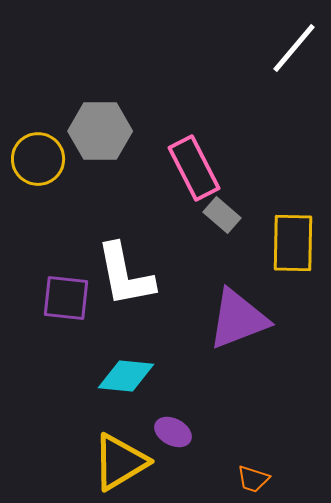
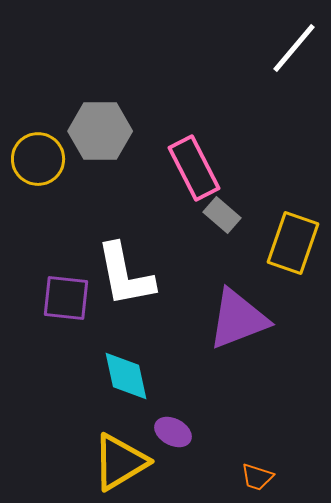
yellow rectangle: rotated 18 degrees clockwise
cyan diamond: rotated 72 degrees clockwise
orange trapezoid: moved 4 px right, 2 px up
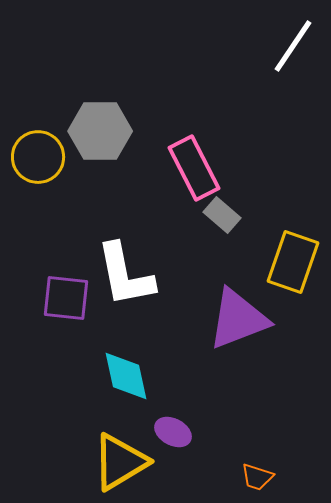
white line: moved 1 px left, 2 px up; rotated 6 degrees counterclockwise
yellow circle: moved 2 px up
yellow rectangle: moved 19 px down
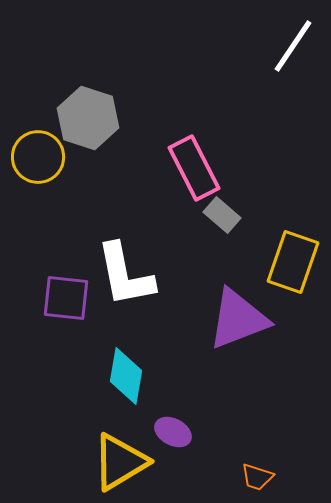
gray hexagon: moved 12 px left, 13 px up; rotated 18 degrees clockwise
cyan diamond: rotated 22 degrees clockwise
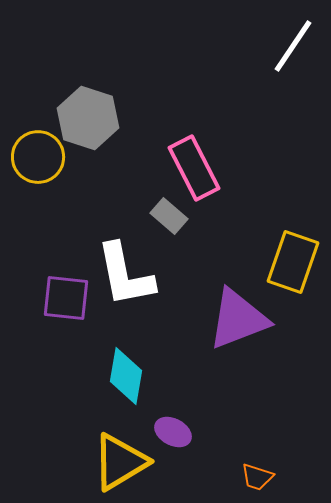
gray rectangle: moved 53 px left, 1 px down
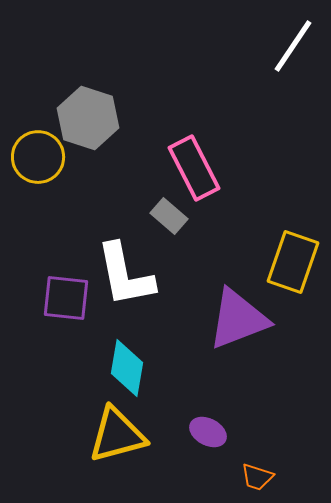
cyan diamond: moved 1 px right, 8 px up
purple ellipse: moved 35 px right
yellow triangle: moved 3 px left, 27 px up; rotated 16 degrees clockwise
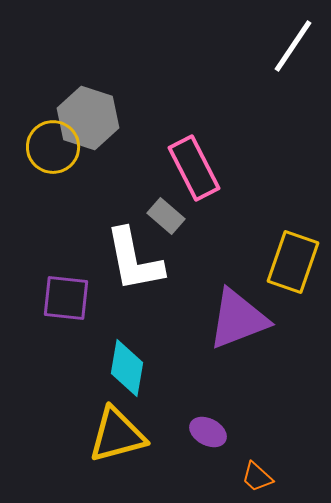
yellow circle: moved 15 px right, 10 px up
gray rectangle: moved 3 px left
white L-shape: moved 9 px right, 15 px up
orange trapezoid: rotated 24 degrees clockwise
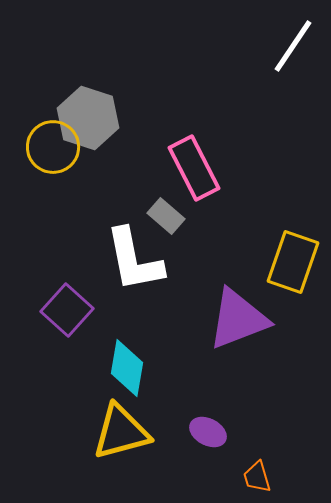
purple square: moved 1 px right, 12 px down; rotated 36 degrees clockwise
yellow triangle: moved 4 px right, 3 px up
orange trapezoid: rotated 32 degrees clockwise
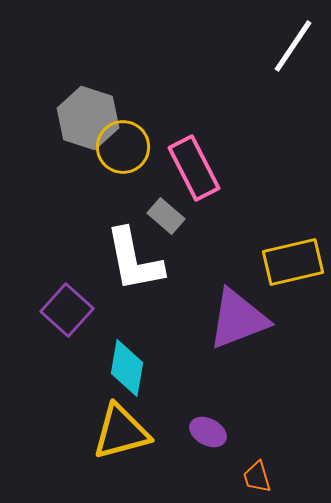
yellow circle: moved 70 px right
yellow rectangle: rotated 58 degrees clockwise
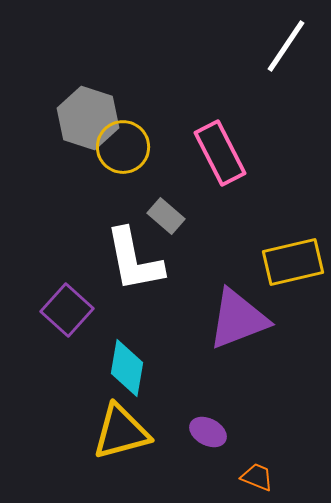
white line: moved 7 px left
pink rectangle: moved 26 px right, 15 px up
orange trapezoid: rotated 128 degrees clockwise
